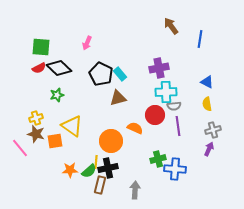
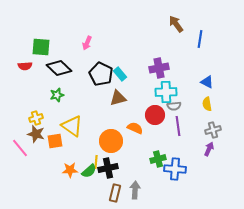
brown arrow: moved 5 px right, 2 px up
red semicircle: moved 14 px left, 2 px up; rotated 24 degrees clockwise
brown rectangle: moved 15 px right, 8 px down
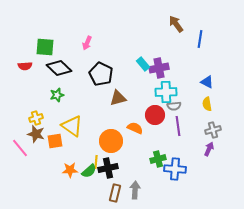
green square: moved 4 px right
cyan rectangle: moved 23 px right, 10 px up
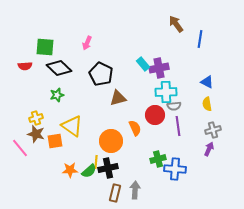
orange semicircle: rotated 42 degrees clockwise
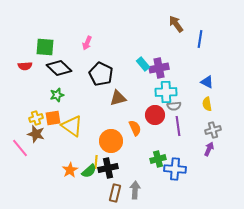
orange square: moved 2 px left, 23 px up
orange star: rotated 28 degrees counterclockwise
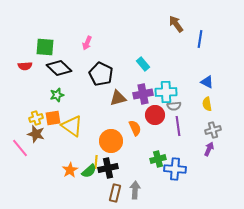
purple cross: moved 16 px left, 26 px down
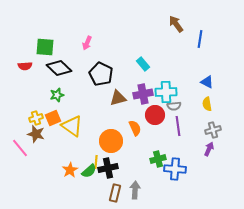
orange square: rotated 14 degrees counterclockwise
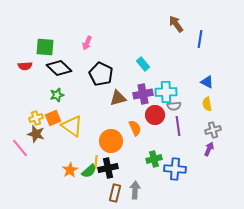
green cross: moved 4 px left
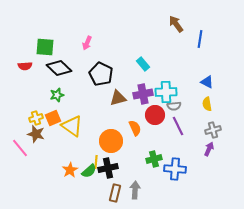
purple line: rotated 18 degrees counterclockwise
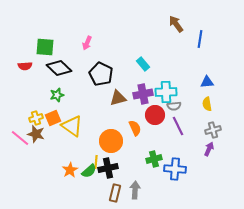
blue triangle: rotated 32 degrees counterclockwise
pink line: moved 10 px up; rotated 12 degrees counterclockwise
